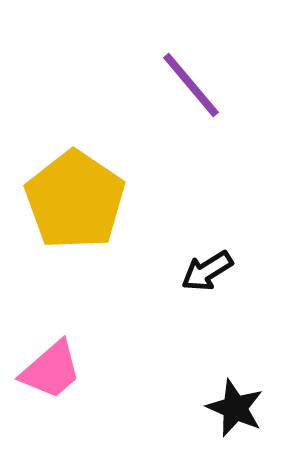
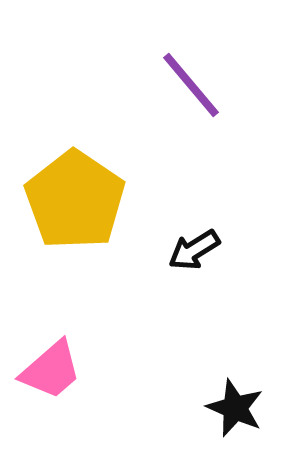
black arrow: moved 13 px left, 21 px up
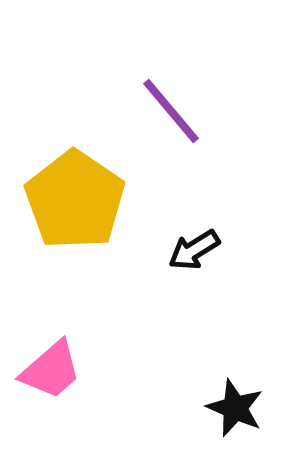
purple line: moved 20 px left, 26 px down
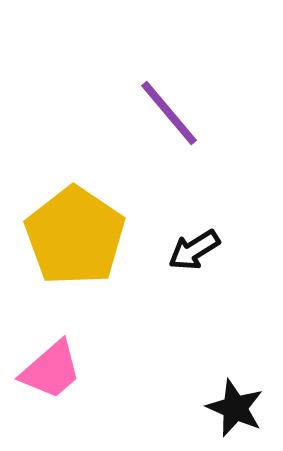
purple line: moved 2 px left, 2 px down
yellow pentagon: moved 36 px down
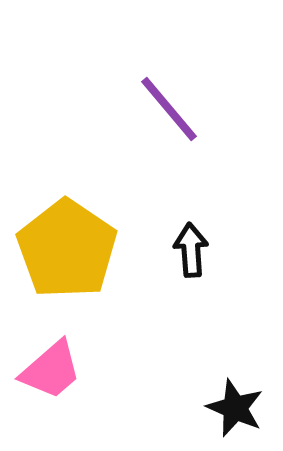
purple line: moved 4 px up
yellow pentagon: moved 8 px left, 13 px down
black arrow: moved 3 px left; rotated 118 degrees clockwise
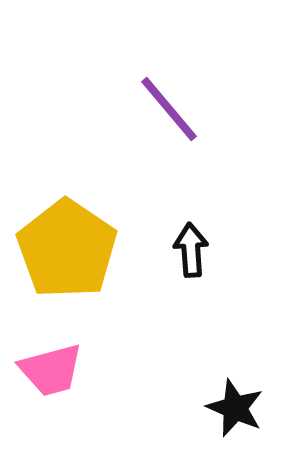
pink trapezoid: rotated 26 degrees clockwise
